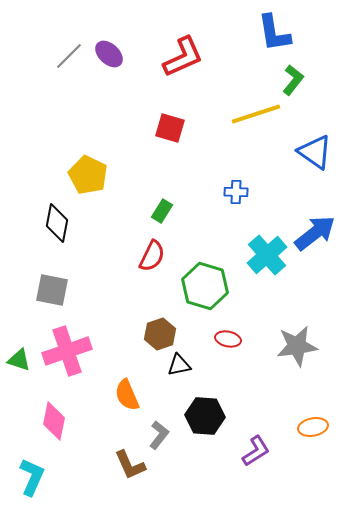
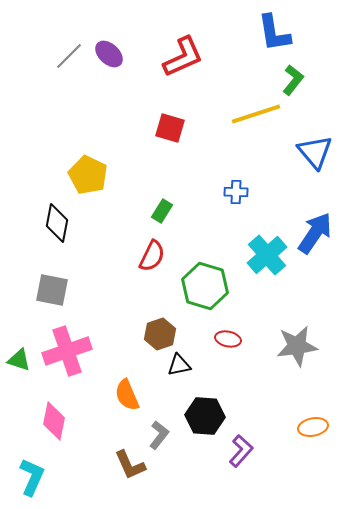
blue triangle: rotated 15 degrees clockwise
blue arrow: rotated 18 degrees counterclockwise
purple L-shape: moved 15 px left; rotated 16 degrees counterclockwise
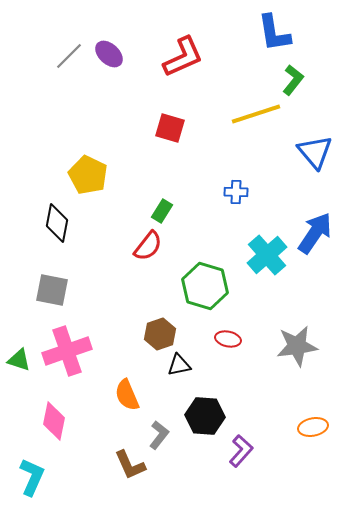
red semicircle: moved 4 px left, 10 px up; rotated 12 degrees clockwise
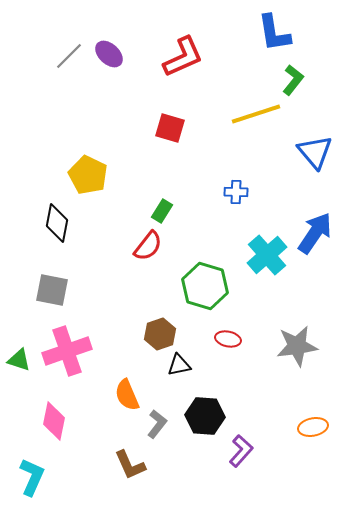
gray L-shape: moved 2 px left, 11 px up
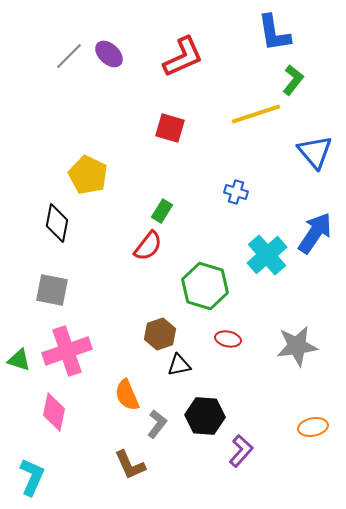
blue cross: rotated 15 degrees clockwise
pink diamond: moved 9 px up
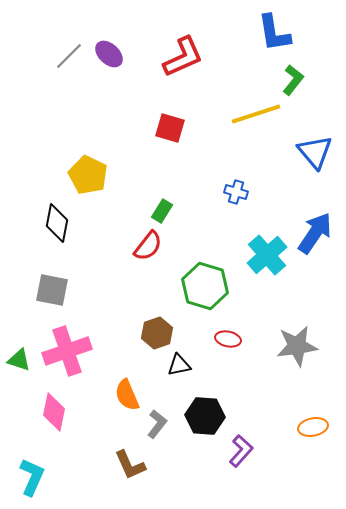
brown hexagon: moved 3 px left, 1 px up
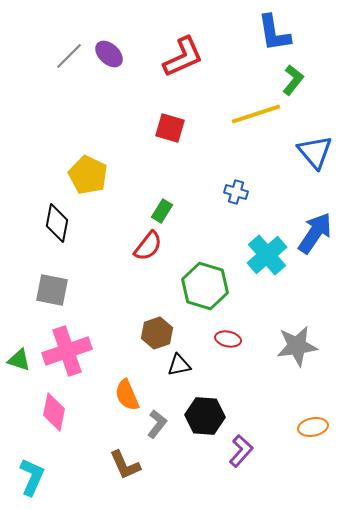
brown L-shape: moved 5 px left
